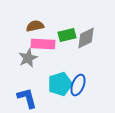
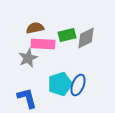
brown semicircle: moved 2 px down
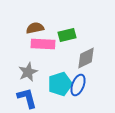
gray diamond: moved 20 px down
gray star: moved 14 px down
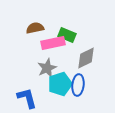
green rectangle: rotated 36 degrees clockwise
pink rectangle: moved 10 px right, 1 px up; rotated 15 degrees counterclockwise
gray star: moved 19 px right, 4 px up
blue ellipse: rotated 15 degrees counterclockwise
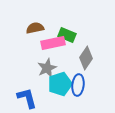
gray diamond: rotated 30 degrees counterclockwise
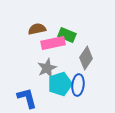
brown semicircle: moved 2 px right, 1 px down
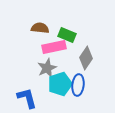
brown semicircle: moved 3 px right, 1 px up; rotated 18 degrees clockwise
pink rectangle: moved 1 px right, 4 px down
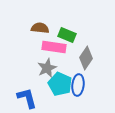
pink rectangle: rotated 20 degrees clockwise
cyan pentagon: rotated 30 degrees counterclockwise
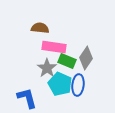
green rectangle: moved 26 px down
gray star: rotated 12 degrees counterclockwise
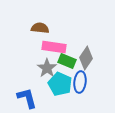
blue ellipse: moved 2 px right, 3 px up
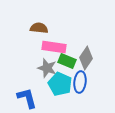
brown semicircle: moved 1 px left
gray star: rotated 18 degrees counterclockwise
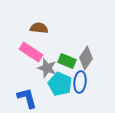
pink rectangle: moved 23 px left, 5 px down; rotated 25 degrees clockwise
